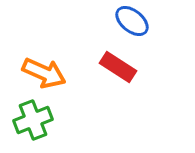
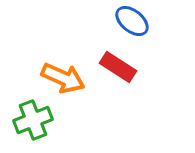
orange arrow: moved 19 px right, 5 px down
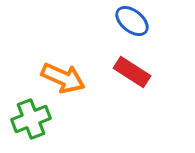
red rectangle: moved 14 px right, 5 px down
green cross: moved 2 px left, 1 px up
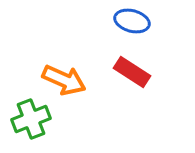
blue ellipse: rotated 24 degrees counterclockwise
orange arrow: moved 1 px right, 2 px down
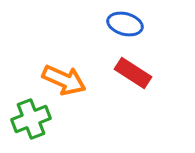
blue ellipse: moved 7 px left, 3 px down
red rectangle: moved 1 px right, 1 px down
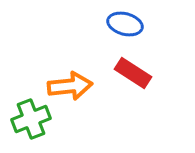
orange arrow: moved 6 px right, 6 px down; rotated 30 degrees counterclockwise
